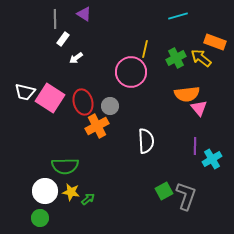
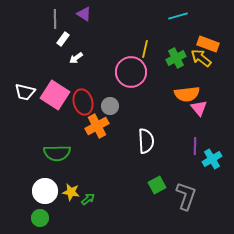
orange rectangle: moved 7 px left, 2 px down
pink square: moved 5 px right, 3 px up
green semicircle: moved 8 px left, 13 px up
green square: moved 7 px left, 6 px up
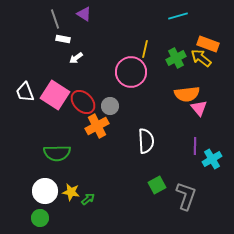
gray line: rotated 18 degrees counterclockwise
white rectangle: rotated 64 degrees clockwise
white trapezoid: rotated 55 degrees clockwise
red ellipse: rotated 30 degrees counterclockwise
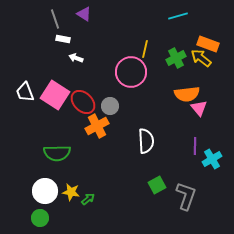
white arrow: rotated 56 degrees clockwise
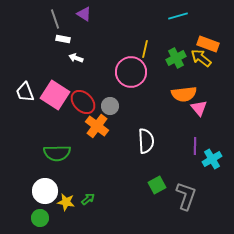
orange semicircle: moved 3 px left
orange cross: rotated 25 degrees counterclockwise
yellow star: moved 5 px left, 10 px down
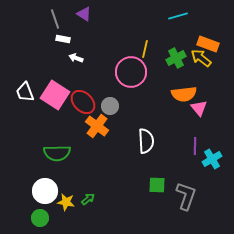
green square: rotated 30 degrees clockwise
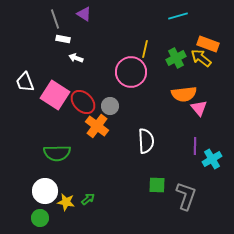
white trapezoid: moved 10 px up
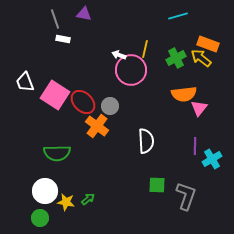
purple triangle: rotated 21 degrees counterclockwise
white arrow: moved 43 px right, 3 px up
pink circle: moved 2 px up
pink triangle: rotated 18 degrees clockwise
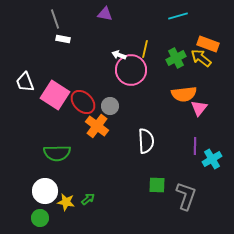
purple triangle: moved 21 px right
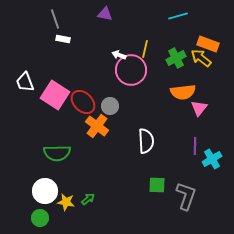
orange semicircle: moved 1 px left, 2 px up
